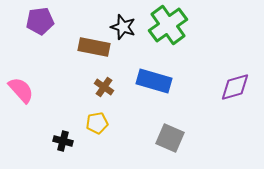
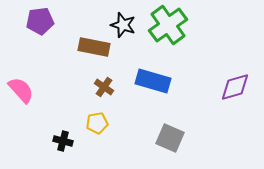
black star: moved 2 px up
blue rectangle: moved 1 px left
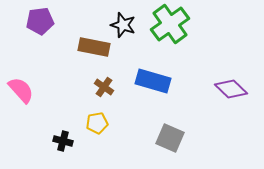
green cross: moved 2 px right, 1 px up
purple diamond: moved 4 px left, 2 px down; rotated 60 degrees clockwise
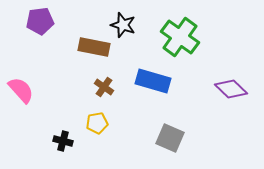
green cross: moved 10 px right, 13 px down; rotated 18 degrees counterclockwise
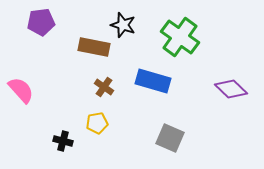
purple pentagon: moved 1 px right, 1 px down
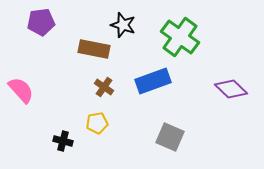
brown rectangle: moved 2 px down
blue rectangle: rotated 36 degrees counterclockwise
gray square: moved 1 px up
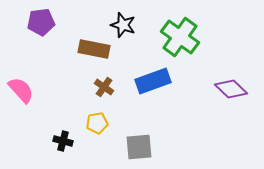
gray square: moved 31 px left, 10 px down; rotated 28 degrees counterclockwise
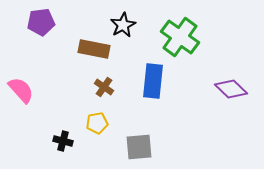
black star: rotated 25 degrees clockwise
blue rectangle: rotated 64 degrees counterclockwise
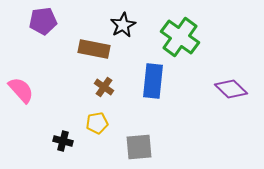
purple pentagon: moved 2 px right, 1 px up
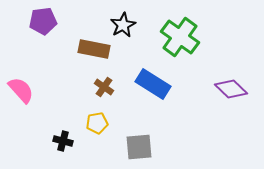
blue rectangle: moved 3 px down; rotated 64 degrees counterclockwise
